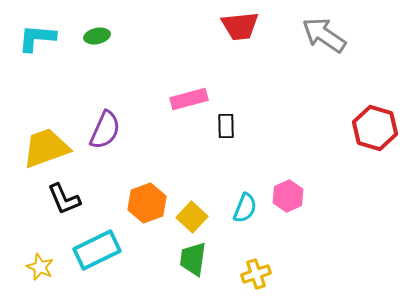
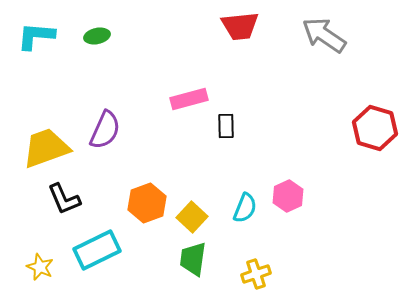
cyan L-shape: moved 1 px left, 2 px up
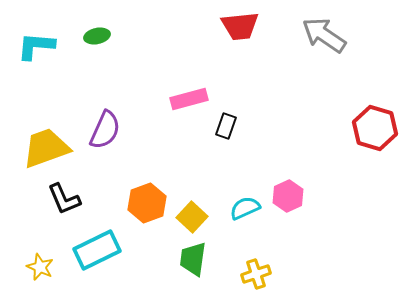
cyan L-shape: moved 10 px down
black rectangle: rotated 20 degrees clockwise
cyan semicircle: rotated 136 degrees counterclockwise
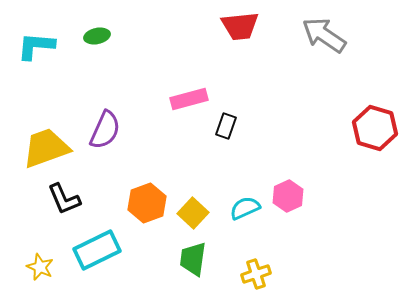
yellow square: moved 1 px right, 4 px up
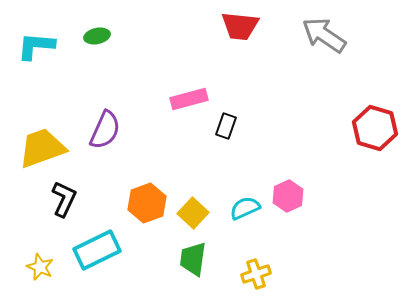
red trapezoid: rotated 12 degrees clockwise
yellow trapezoid: moved 4 px left
black L-shape: rotated 132 degrees counterclockwise
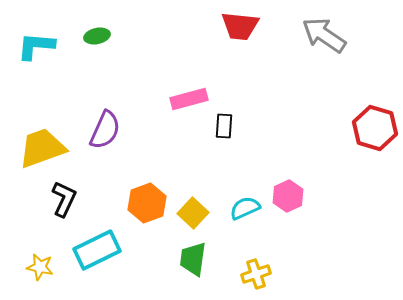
black rectangle: moved 2 px left; rotated 15 degrees counterclockwise
yellow star: rotated 12 degrees counterclockwise
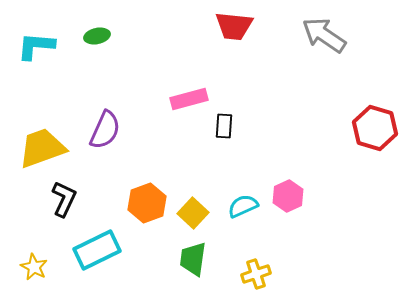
red trapezoid: moved 6 px left
cyan semicircle: moved 2 px left, 2 px up
yellow star: moved 6 px left; rotated 16 degrees clockwise
